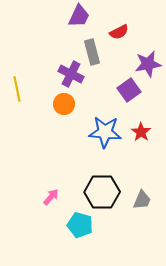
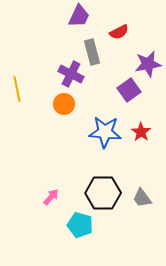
black hexagon: moved 1 px right, 1 px down
gray trapezoid: moved 2 px up; rotated 120 degrees clockwise
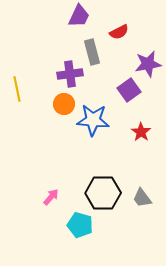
purple cross: moved 1 px left; rotated 35 degrees counterclockwise
blue star: moved 12 px left, 12 px up
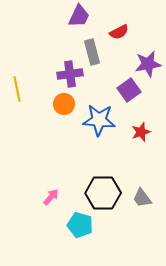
blue star: moved 6 px right
red star: rotated 18 degrees clockwise
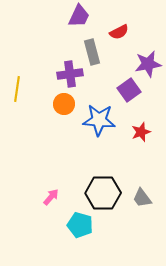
yellow line: rotated 20 degrees clockwise
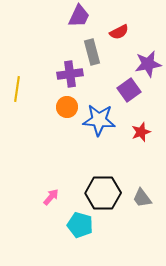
orange circle: moved 3 px right, 3 px down
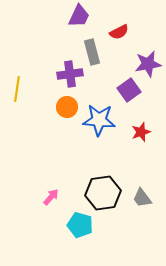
black hexagon: rotated 8 degrees counterclockwise
